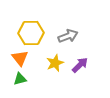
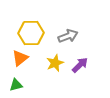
orange triangle: rotated 30 degrees clockwise
green triangle: moved 4 px left, 6 px down
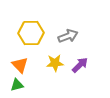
orange triangle: moved 7 px down; rotated 36 degrees counterclockwise
yellow star: rotated 18 degrees clockwise
green triangle: moved 1 px right
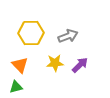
green triangle: moved 1 px left, 2 px down
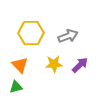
yellow star: moved 1 px left, 1 px down
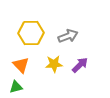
orange triangle: moved 1 px right
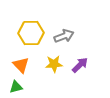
gray arrow: moved 4 px left
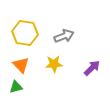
yellow hexagon: moved 6 px left; rotated 10 degrees clockwise
purple arrow: moved 12 px right, 3 px down
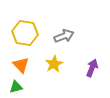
yellow star: rotated 24 degrees counterclockwise
purple arrow: rotated 24 degrees counterclockwise
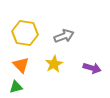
purple arrow: rotated 84 degrees clockwise
